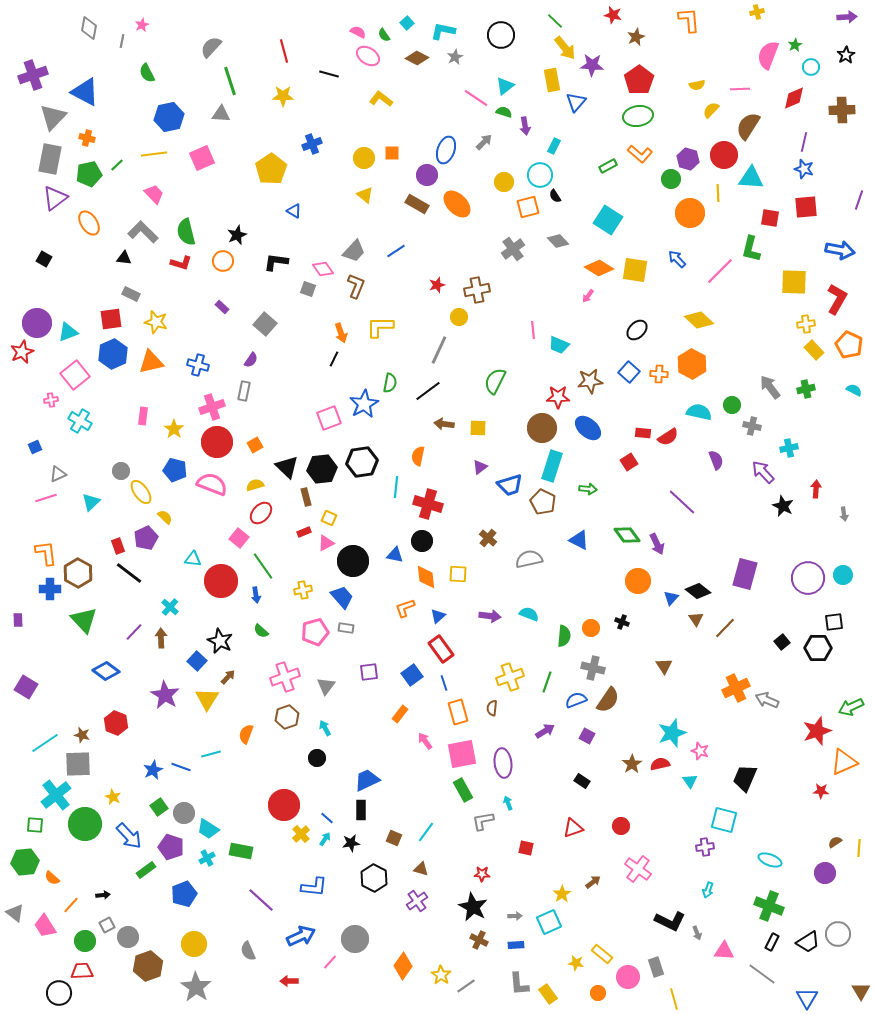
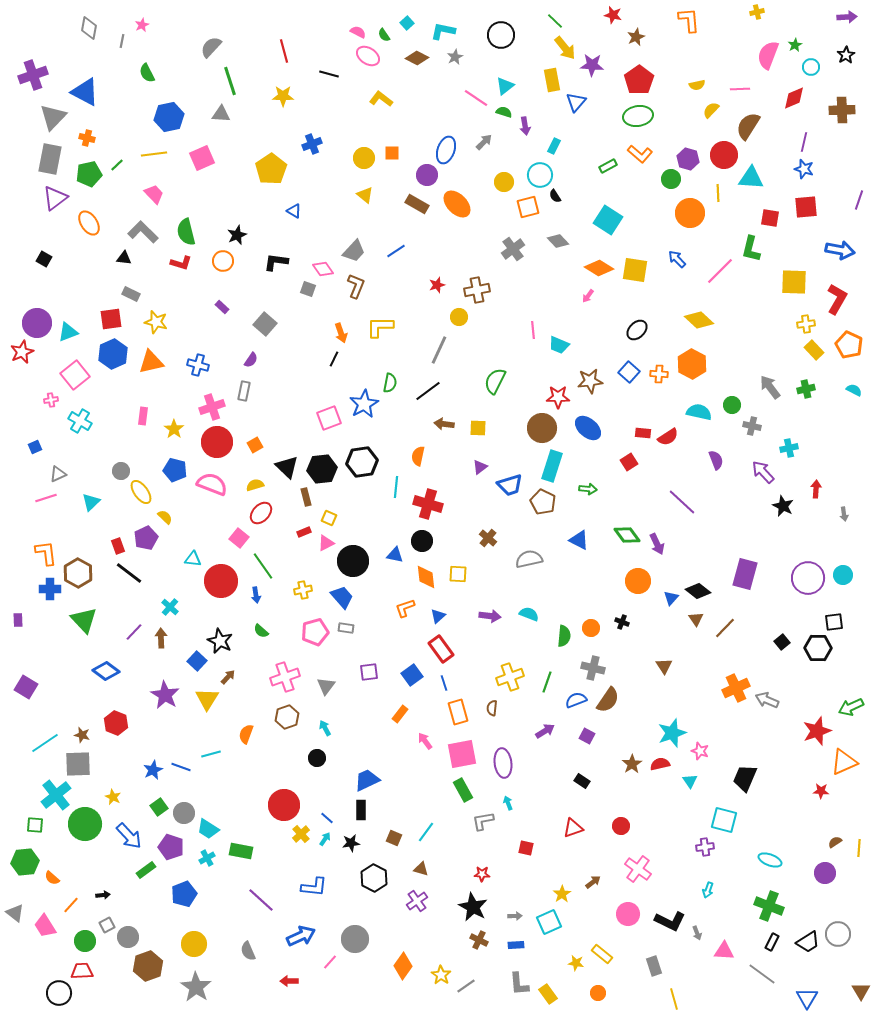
gray rectangle at (656, 967): moved 2 px left, 1 px up
pink circle at (628, 977): moved 63 px up
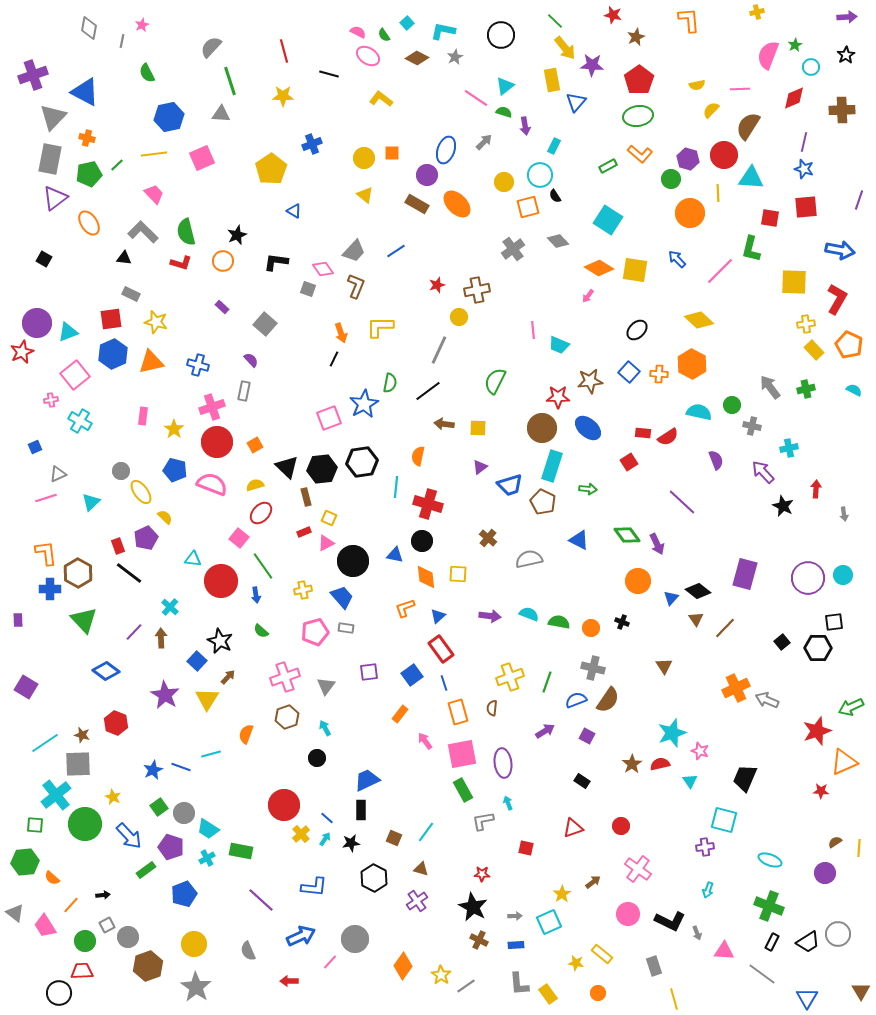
purple semicircle at (251, 360): rotated 77 degrees counterclockwise
green semicircle at (564, 636): moved 5 px left, 14 px up; rotated 85 degrees counterclockwise
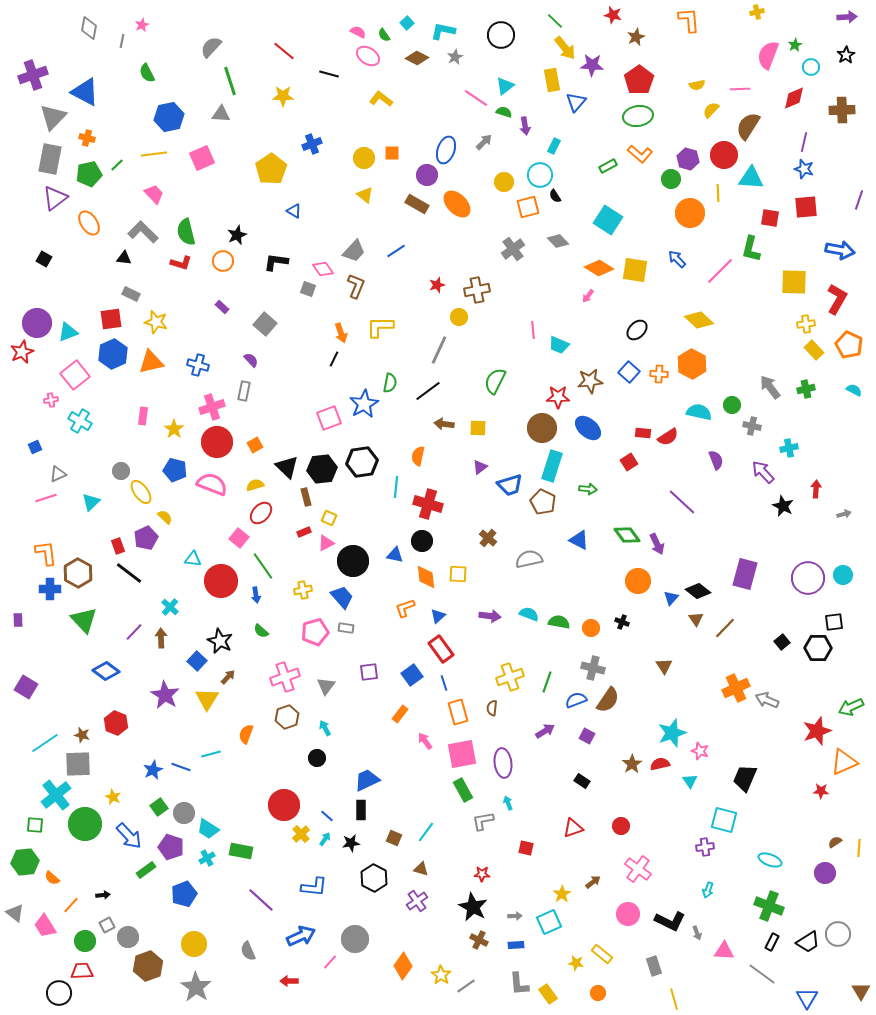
red line at (284, 51): rotated 35 degrees counterclockwise
gray arrow at (844, 514): rotated 96 degrees counterclockwise
blue line at (327, 818): moved 2 px up
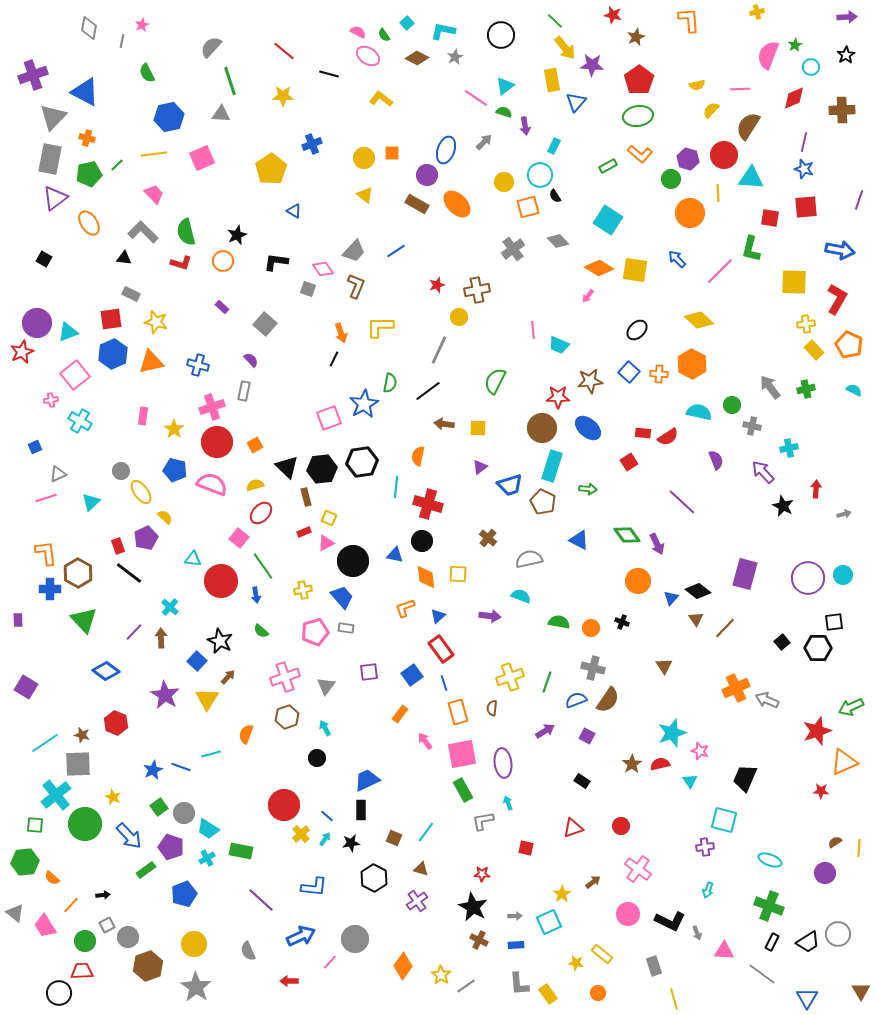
cyan semicircle at (529, 614): moved 8 px left, 18 px up
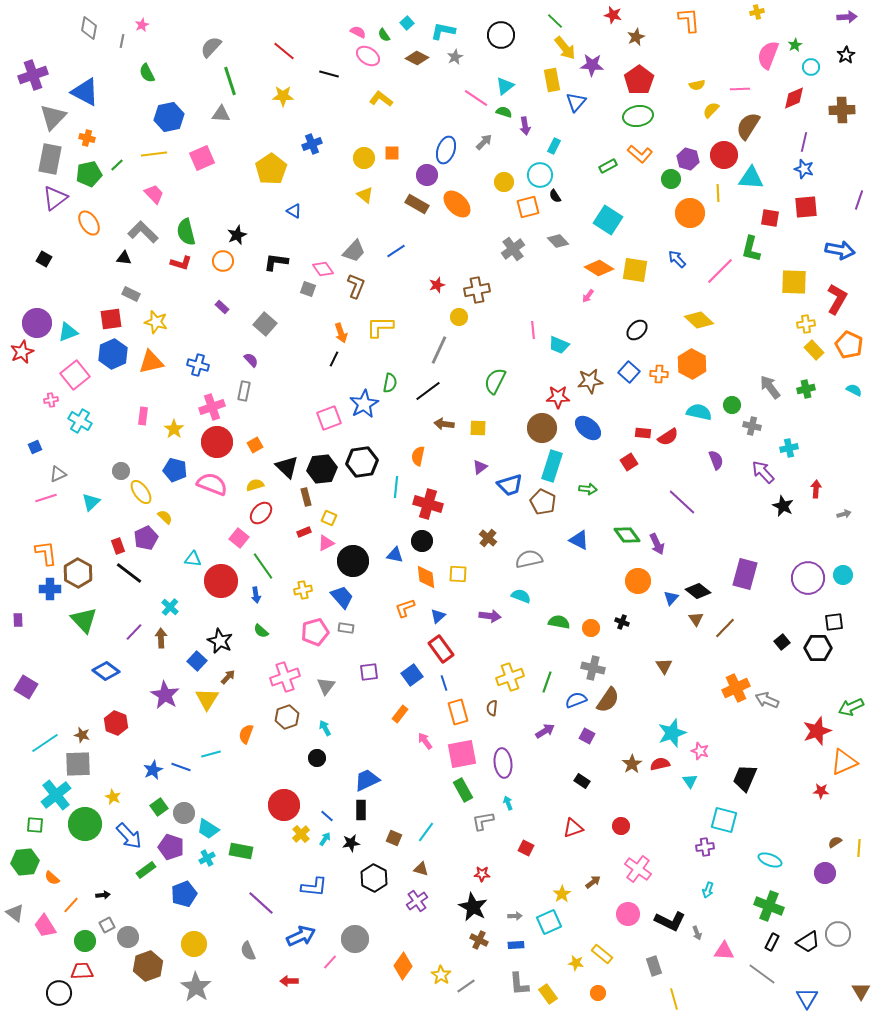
red square at (526, 848): rotated 14 degrees clockwise
purple line at (261, 900): moved 3 px down
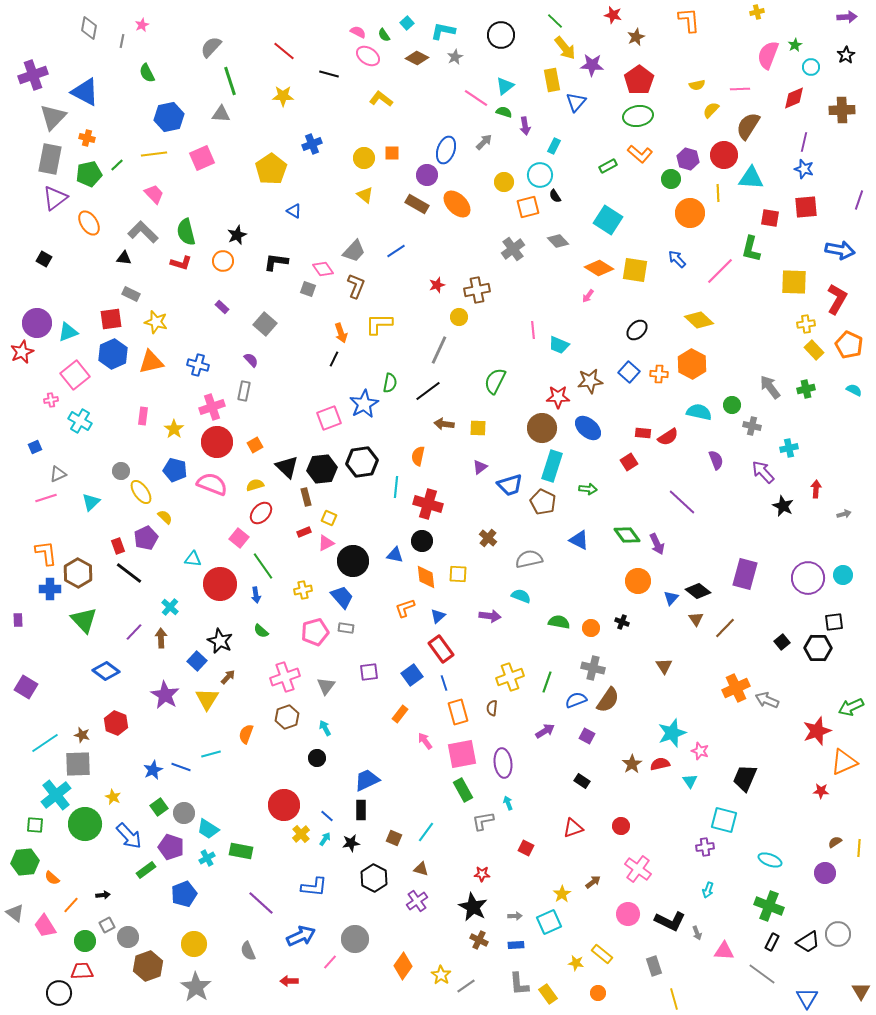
yellow L-shape at (380, 327): moved 1 px left, 3 px up
red circle at (221, 581): moved 1 px left, 3 px down
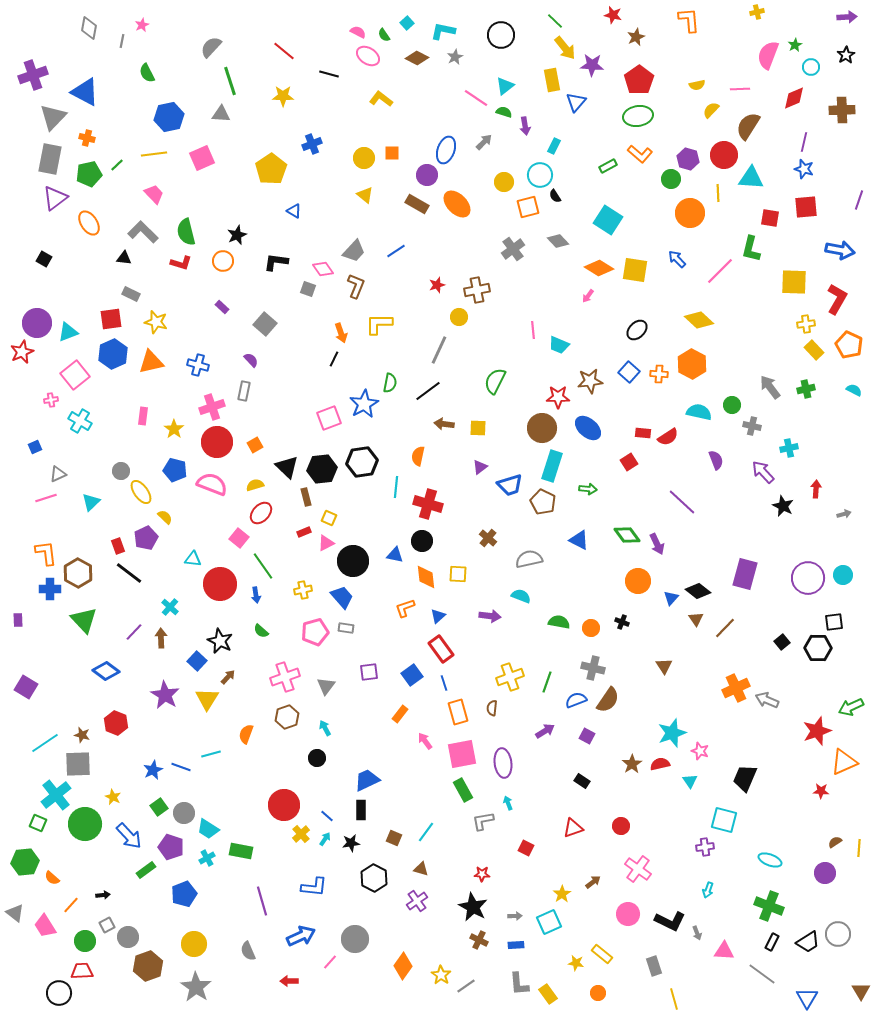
green square at (35, 825): moved 3 px right, 2 px up; rotated 18 degrees clockwise
purple line at (261, 903): moved 1 px right, 2 px up; rotated 32 degrees clockwise
